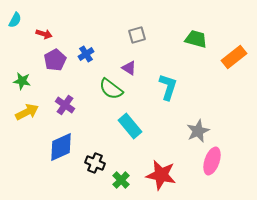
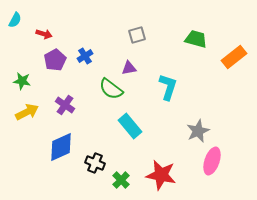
blue cross: moved 1 px left, 2 px down
purple triangle: rotated 42 degrees counterclockwise
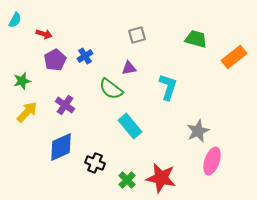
green star: rotated 24 degrees counterclockwise
yellow arrow: rotated 20 degrees counterclockwise
red star: moved 3 px down
green cross: moved 6 px right
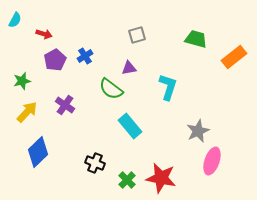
blue diamond: moved 23 px left, 5 px down; rotated 20 degrees counterclockwise
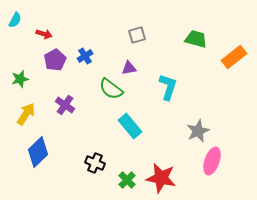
green star: moved 2 px left, 2 px up
yellow arrow: moved 1 px left, 2 px down; rotated 10 degrees counterclockwise
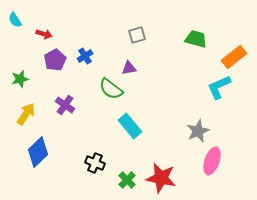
cyan semicircle: rotated 119 degrees clockwise
cyan L-shape: moved 51 px right; rotated 132 degrees counterclockwise
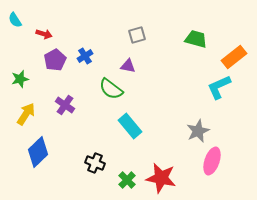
purple triangle: moved 1 px left, 2 px up; rotated 21 degrees clockwise
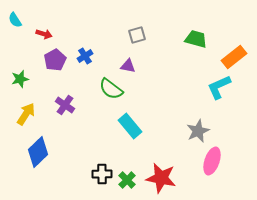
black cross: moved 7 px right, 11 px down; rotated 24 degrees counterclockwise
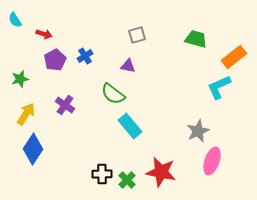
green semicircle: moved 2 px right, 5 px down
blue diamond: moved 5 px left, 3 px up; rotated 12 degrees counterclockwise
red star: moved 6 px up
